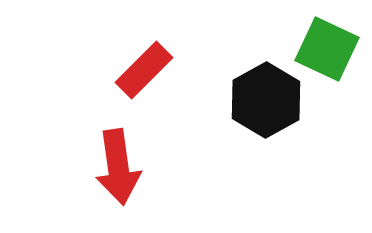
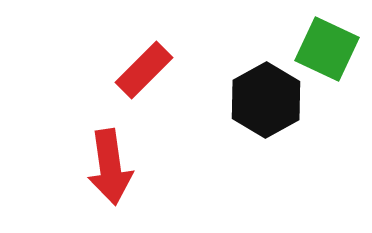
red arrow: moved 8 px left
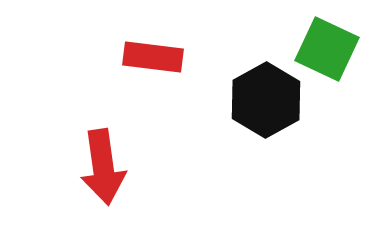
red rectangle: moved 9 px right, 13 px up; rotated 52 degrees clockwise
red arrow: moved 7 px left
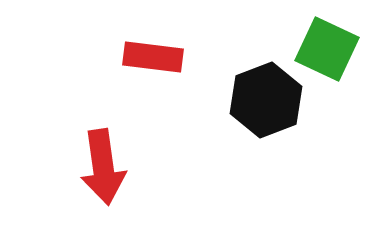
black hexagon: rotated 8 degrees clockwise
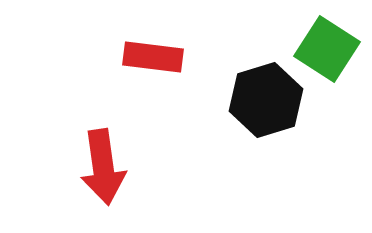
green square: rotated 8 degrees clockwise
black hexagon: rotated 4 degrees clockwise
